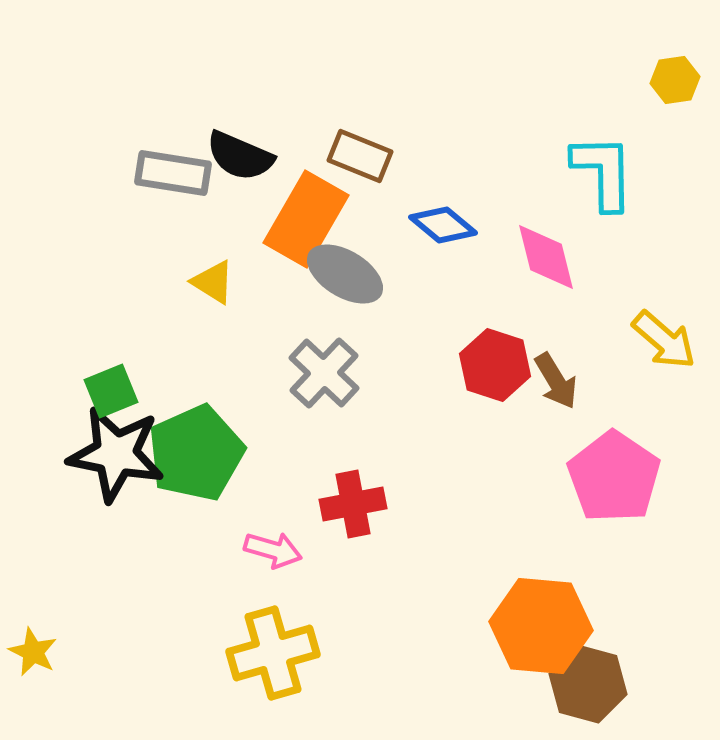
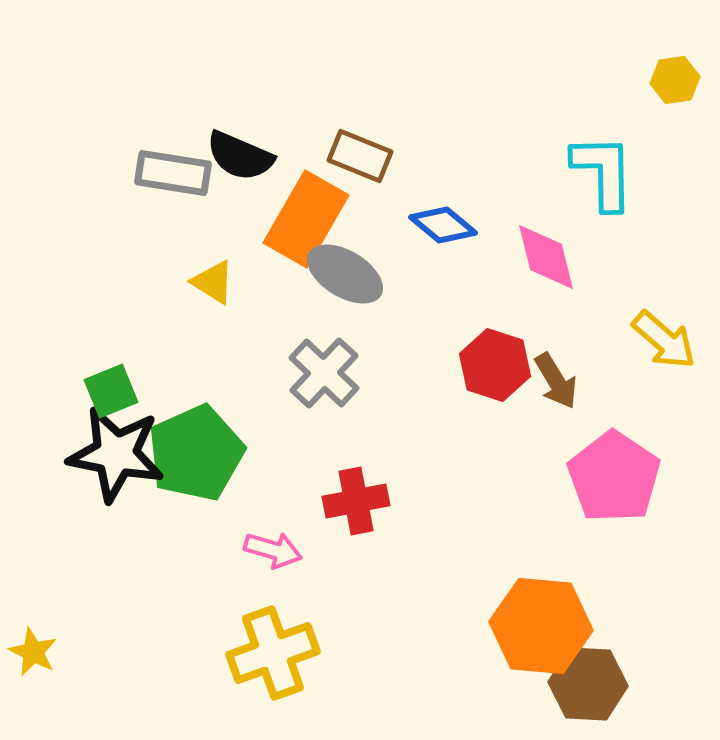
red cross: moved 3 px right, 3 px up
yellow cross: rotated 4 degrees counterclockwise
brown hexagon: rotated 12 degrees counterclockwise
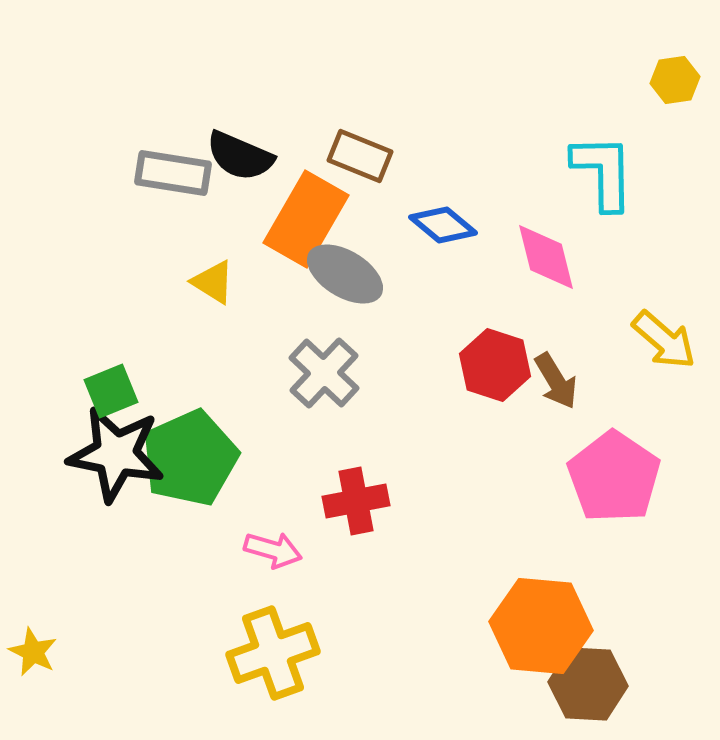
green pentagon: moved 6 px left, 5 px down
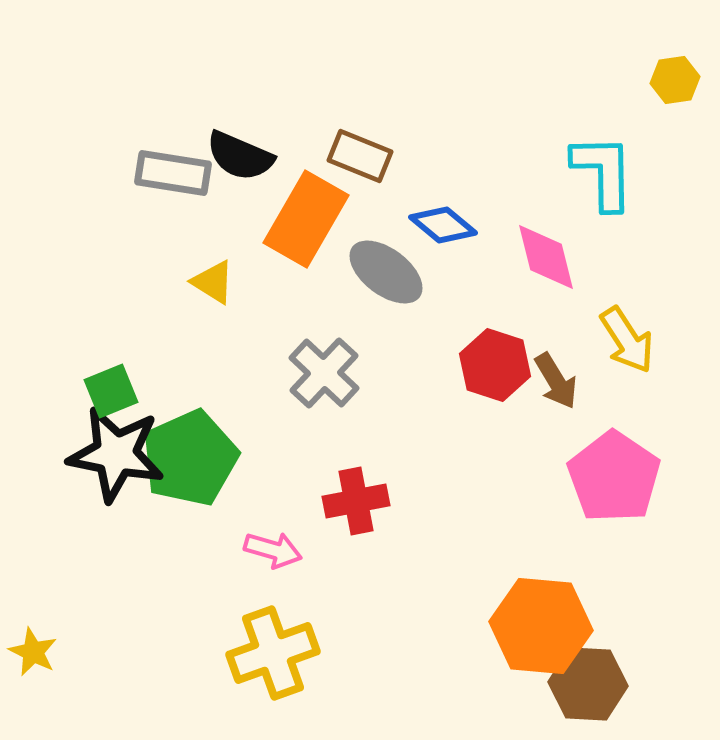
gray ellipse: moved 41 px right, 2 px up; rotated 6 degrees clockwise
yellow arrow: moved 37 px left; rotated 16 degrees clockwise
